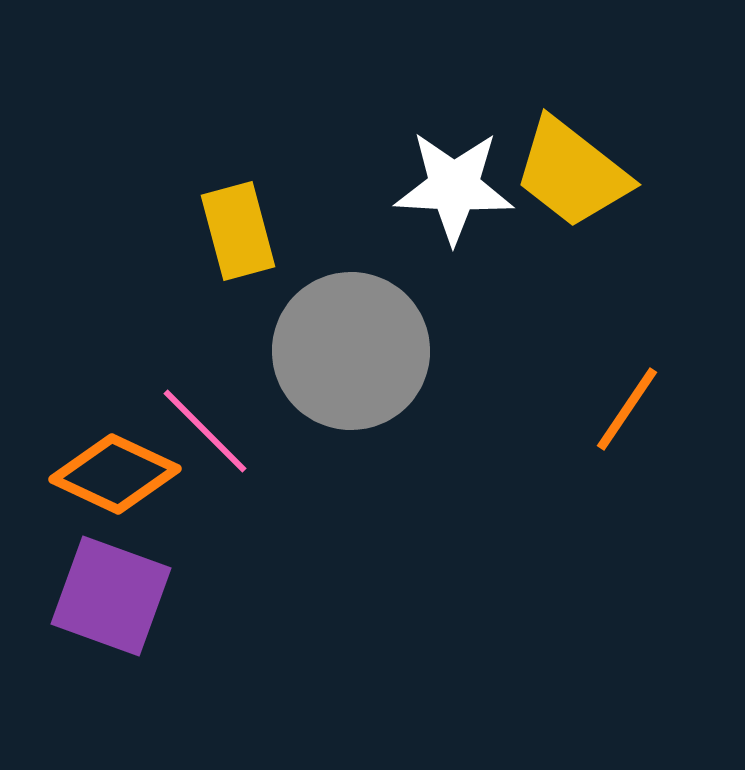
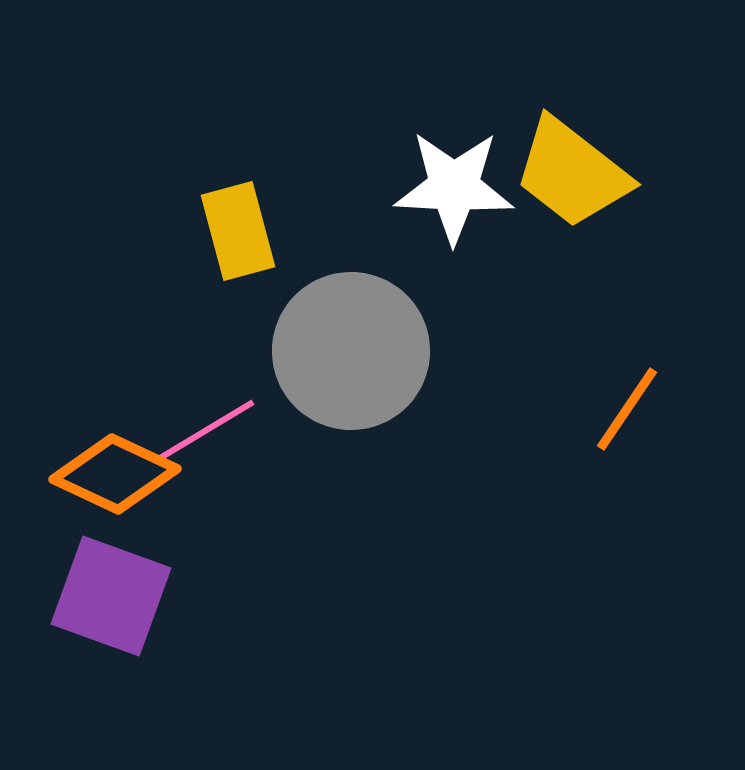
pink line: rotated 76 degrees counterclockwise
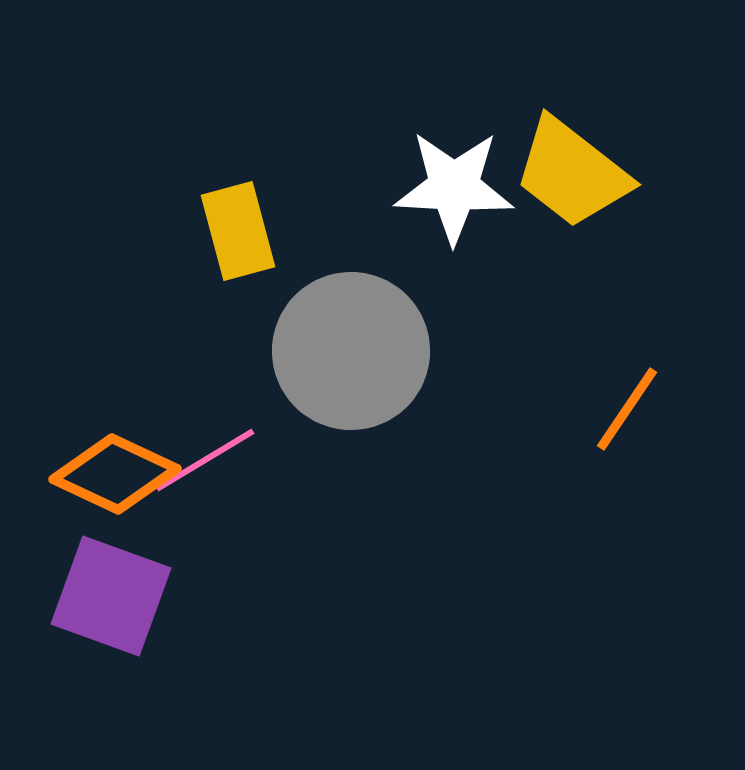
pink line: moved 29 px down
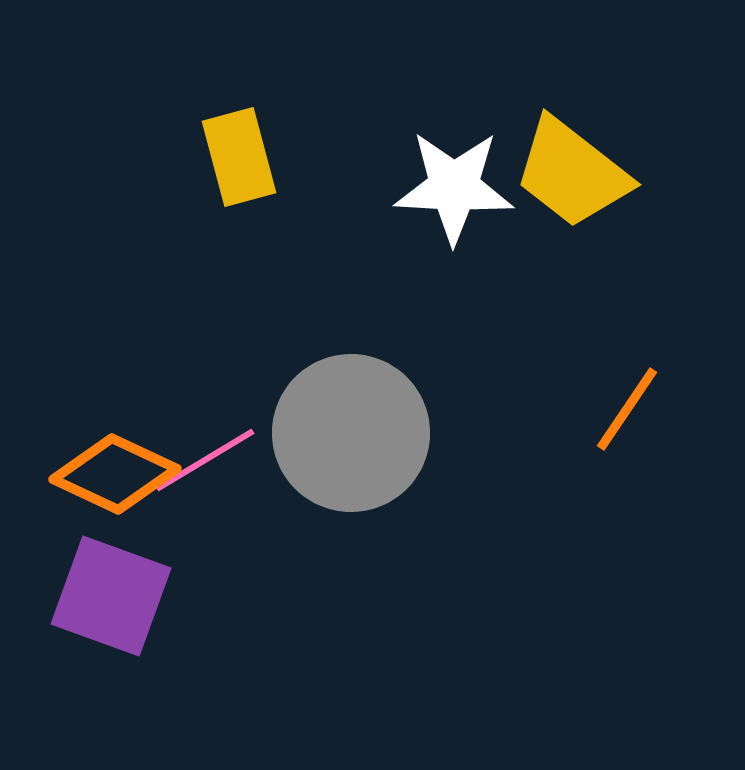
yellow rectangle: moved 1 px right, 74 px up
gray circle: moved 82 px down
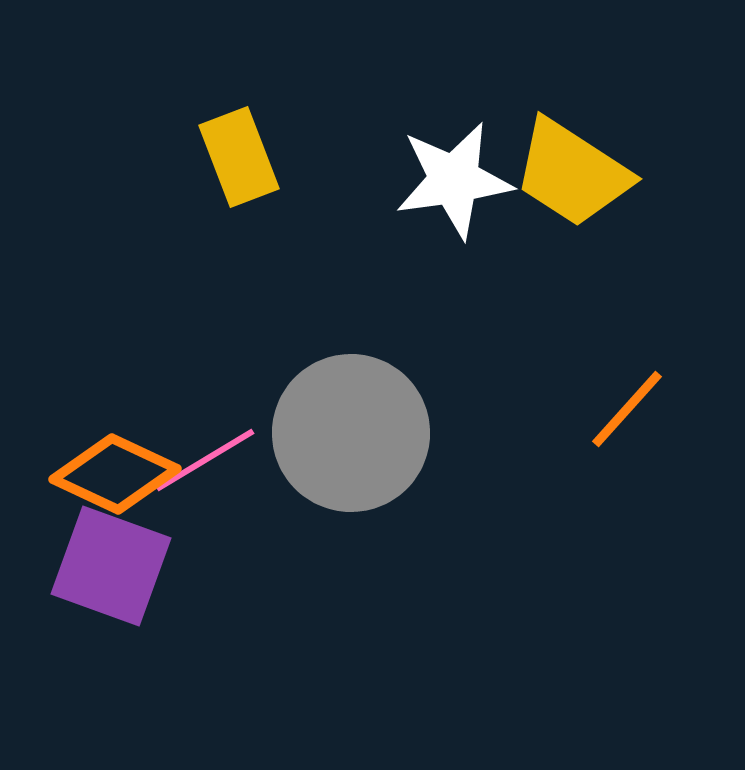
yellow rectangle: rotated 6 degrees counterclockwise
yellow trapezoid: rotated 5 degrees counterclockwise
white star: moved 7 px up; rotated 11 degrees counterclockwise
orange line: rotated 8 degrees clockwise
purple square: moved 30 px up
